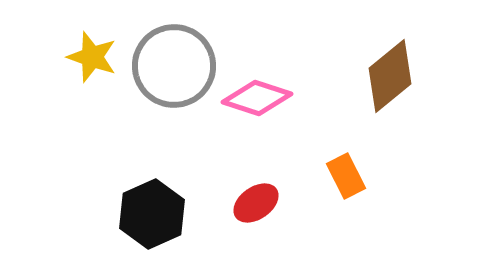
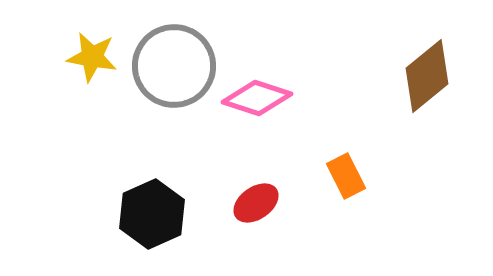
yellow star: rotated 9 degrees counterclockwise
brown diamond: moved 37 px right
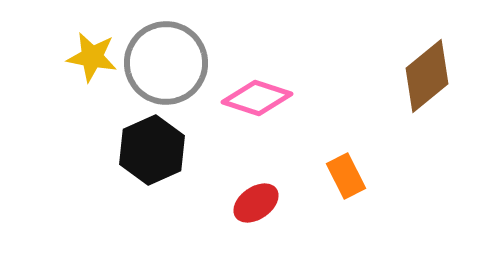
gray circle: moved 8 px left, 3 px up
black hexagon: moved 64 px up
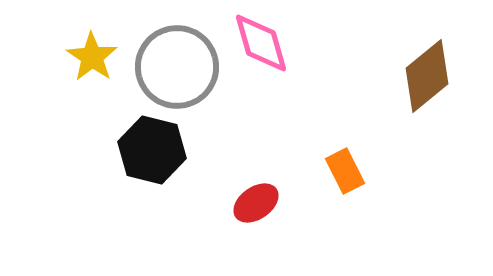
yellow star: rotated 24 degrees clockwise
gray circle: moved 11 px right, 4 px down
pink diamond: moved 4 px right, 55 px up; rotated 56 degrees clockwise
black hexagon: rotated 22 degrees counterclockwise
orange rectangle: moved 1 px left, 5 px up
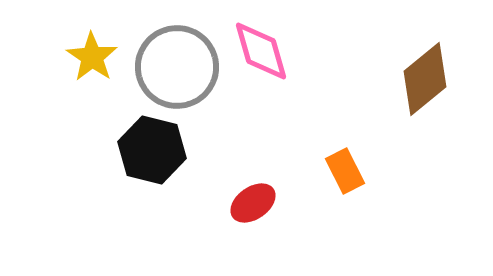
pink diamond: moved 8 px down
brown diamond: moved 2 px left, 3 px down
red ellipse: moved 3 px left
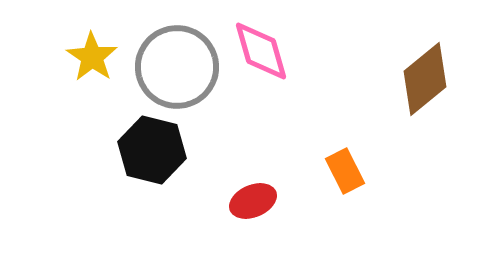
red ellipse: moved 2 px up; rotated 12 degrees clockwise
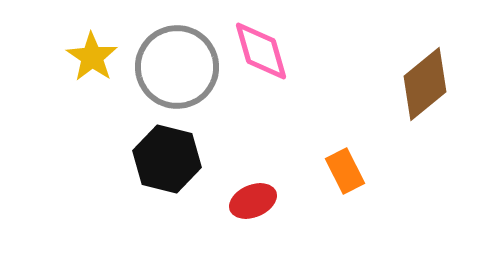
brown diamond: moved 5 px down
black hexagon: moved 15 px right, 9 px down
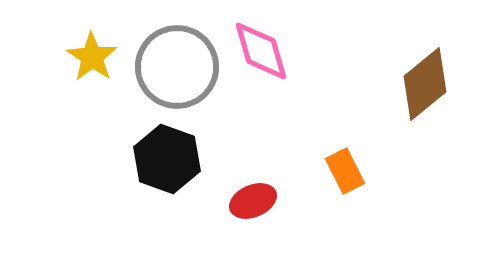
black hexagon: rotated 6 degrees clockwise
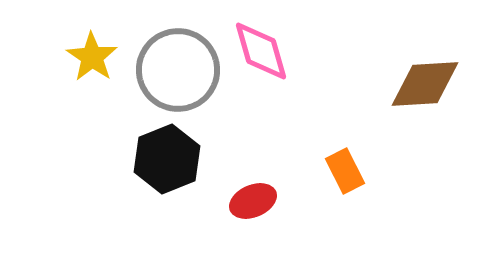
gray circle: moved 1 px right, 3 px down
brown diamond: rotated 36 degrees clockwise
black hexagon: rotated 18 degrees clockwise
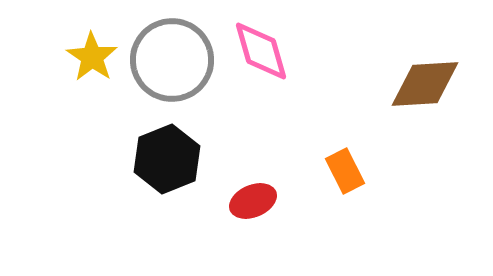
gray circle: moved 6 px left, 10 px up
